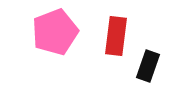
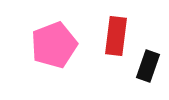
pink pentagon: moved 1 px left, 13 px down
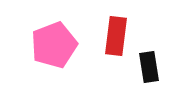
black rectangle: moved 1 px right, 1 px down; rotated 28 degrees counterclockwise
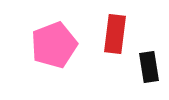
red rectangle: moved 1 px left, 2 px up
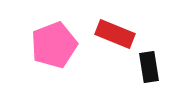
red rectangle: rotated 75 degrees counterclockwise
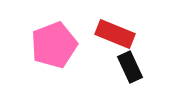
black rectangle: moved 19 px left; rotated 16 degrees counterclockwise
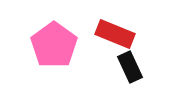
pink pentagon: rotated 15 degrees counterclockwise
